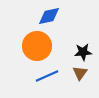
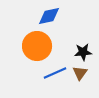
blue line: moved 8 px right, 3 px up
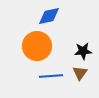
black star: moved 1 px up
blue line: moved 4 px left, 3 px down; rotated 20 degrees clockwise
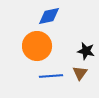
black star: moved 3 px right; rotated 18 degrees clockwise
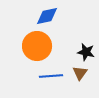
blue diamond: moved 2 px left
black star: moved 1 px down
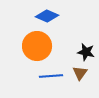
blue diamond: rotated 35 degrees clockwise
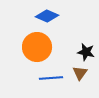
orange circle: moved 1 px down
blue line: moved 2 px down
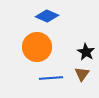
black star: rotated 18 degrees clockwise
brown triangle: moved 2 px right, 1 px down
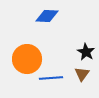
blue diamond: rotated 20 degrees counterclockwise
orange circle: moved 10 px left, 12 px down
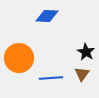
orange circle: moved 8 px left, 1 px up
